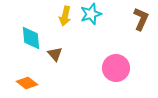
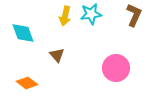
cyan star: rotated 10 degrees clockwise
brown L-shape: moved 7 px left, 4 px up
cyan diamond: moved 8 px left, 5 px up; rotated 15 degrees counterclockwise
brown triangle: moved 2 px right, 1 px down
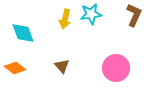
yellow arrow: moved 3 px down
brown triangle: moved 5 px right, 11 px down
orange diamond: moved 12 px left, 15 px up
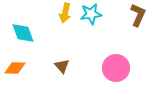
brown L-shape: moved 4 px right
yellow arrow: moved 6 px up
orange diamond: rotated 35 degrees counterclockwise
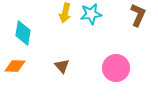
cyan diamond: rotated 30 degrees clockwise
orange diamond: moved 2 px up
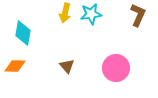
brown triangle: moved 5 px right
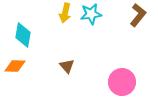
brown L-shape: rotated 15 degrees clockwise
cyan diamond: moved 2 px down
pink circle: moved 6 px right, 14 px down
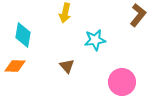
cyan star: moved 4 px right, 26 px down
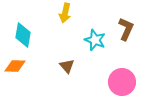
brown L-shape: moved 12 px left, 14 px down; rotated 15 degrees counterclockwise
cyan star: rotated 30 degrees clockwise
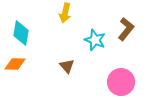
brown L-shape: rotated 15 degrees clockwise
cyan diamond: moved 2 px left, 2 px up
orange diamond: moved 2 px up
pink circle: moved 1 px left
